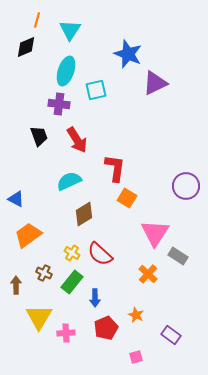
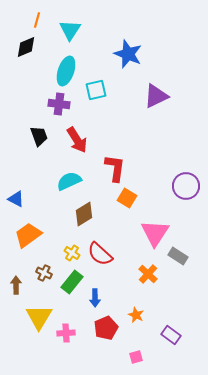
purple triangle: moved 1 px right, 13 px down
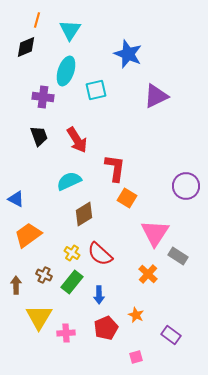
purple cross: moved 16 px left, 7 px up
brown cross: moved 2 px down
blue arrow: moved 4 px right, 3 px up
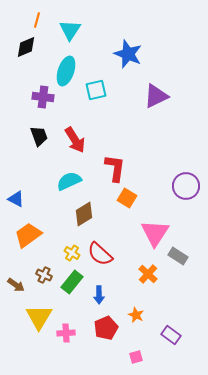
red arrow: moved 2 px left
brown arrow: rotated 126 degrees clockwise
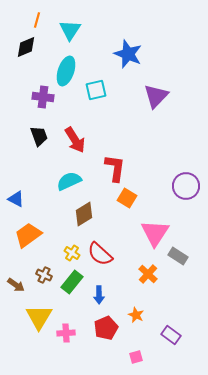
purple triangle: rotated 20 degrees counterclockwise
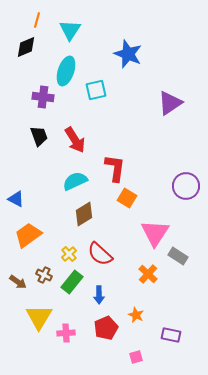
purple triangle: moved 14 px right, 7 px down; rotated 12 degrees clockwise
cyan semicircle: moved 6 px right
yellow cross: moved 3 px left, 1 px down; rotated 14 degrees clockwise
brown arrow: moved 2 px right, 3 px up
purple rectangle: rotated 24 degrees counterclockwise
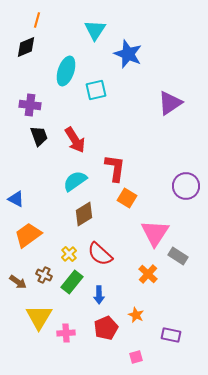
cyan triangle: moved 25 px right
purple cross: moved 13 px left, 8 px down
cyan semicircle: rotated 10 degrees counterclockwise
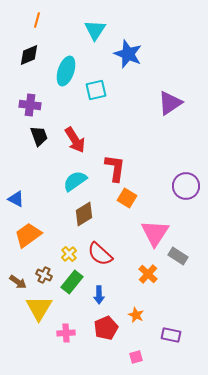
black diamond: moved 3 px right, 8 px down
yellow triangle: moved 9 px up
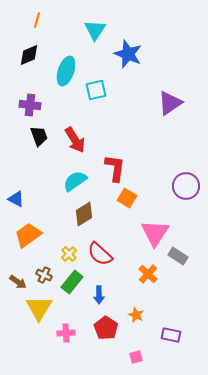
red pentagon: rotated 15 degrees counterclockwise
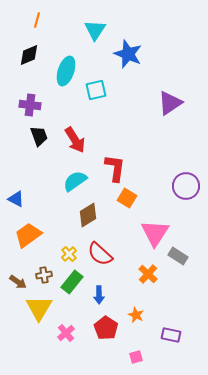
brown diamond: moved 4 px right, 1 px down
brown cross: rotated 35 degrees counterclockwise
pink cross: rotated 36 degrees counterclockwise
